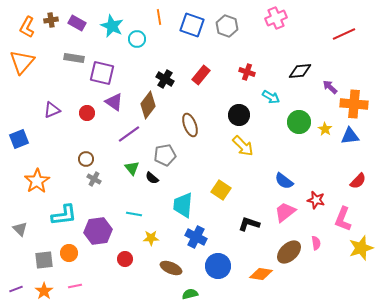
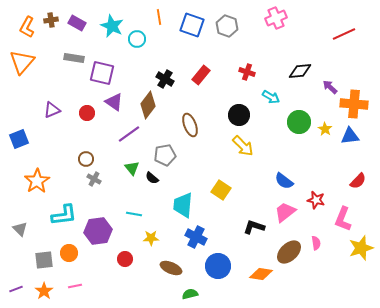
black L-shape at (249, 224): moved 5 px right, 3 px down
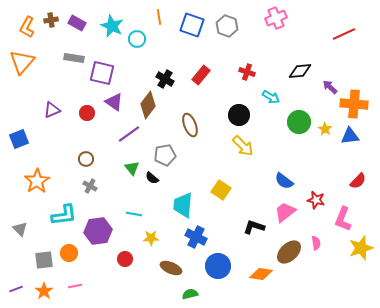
gray cross at (94, 179): moved 4 px left, 7 px down
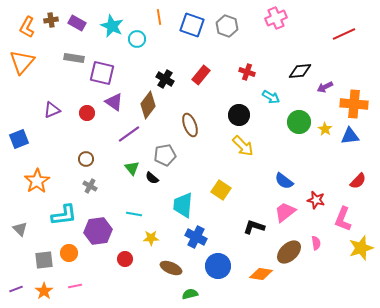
purple arrow at (330, 87): moved 5 px left; rotated 70 degrees counterclockwise
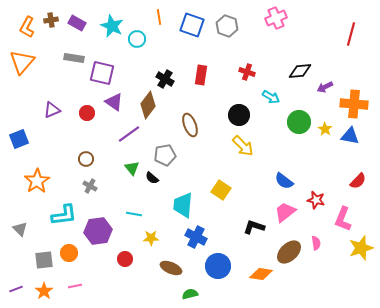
red line at (344, 34): moved 7 px right; rotated 50 degrees counterclockwise
red rectangle at (201, 75): rotated 30 degrees counterclockwise
blue triangle at (350, 136): rotated 18 degrees clockwise
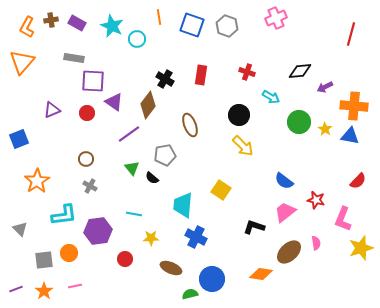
purple square at (102, 73): moved 9 px left, 8 px down; rotated 10 degrees counterclockwise
orange cross at (354, 104): moved 2 px down
blue circle at (218, 266): moved 6 px left, 13 px down
